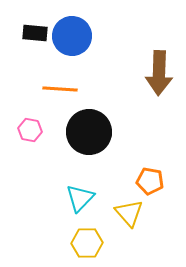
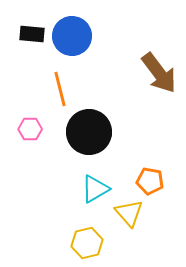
black rectangle: moved 3 px left, 1 px down
brown arrow: rotated 39 degrees counterclockwise
orange line: rotated 72 degrees clockwise
pink hexagon: moved 1 px up; rotated 10 degrees counterclockwise
cyan triangle: moved 15 px right, 9 px up; rotated 16 degrees clockwise
yellow hexagon: rotated 12 degrees counterclockwise
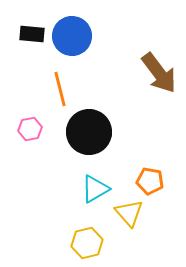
pink hexagon: rotated 10 degrees counterclockwise
